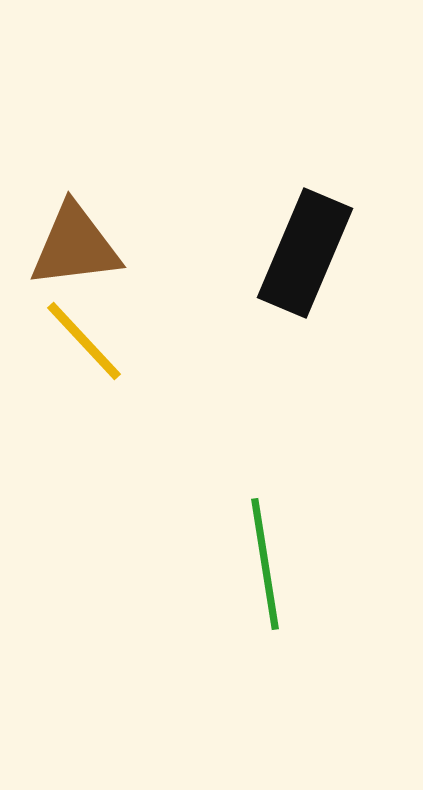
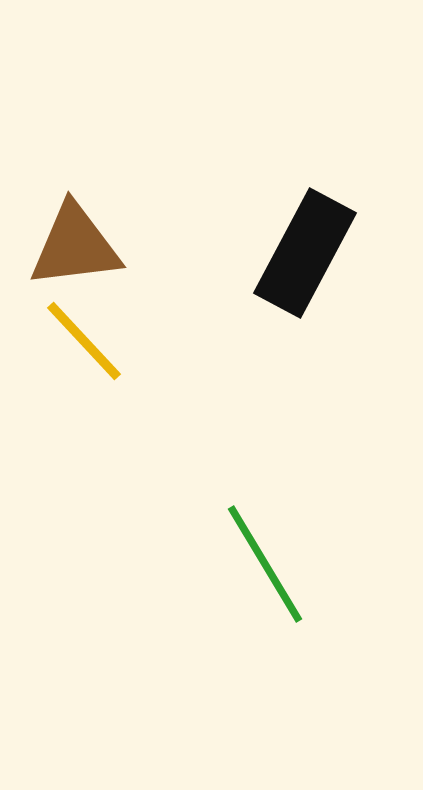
black rectangle: rotated 5 degrees clockwise
green line: rotated 22 degrees counterclockwise
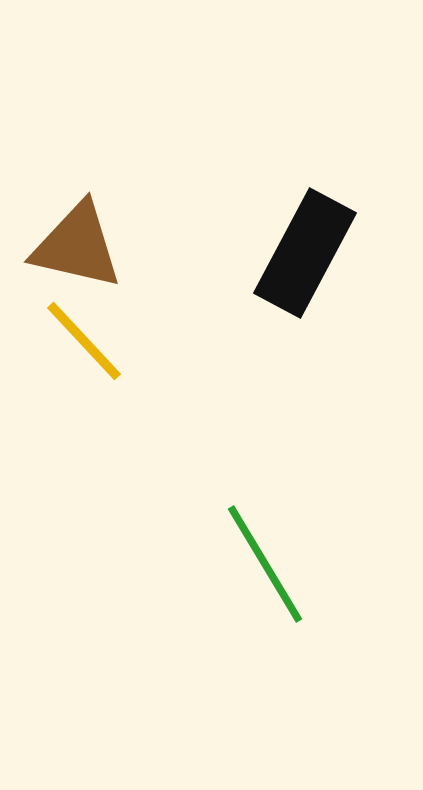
brown triangle: moved 2 px right; rotated 20 degrees clockwise
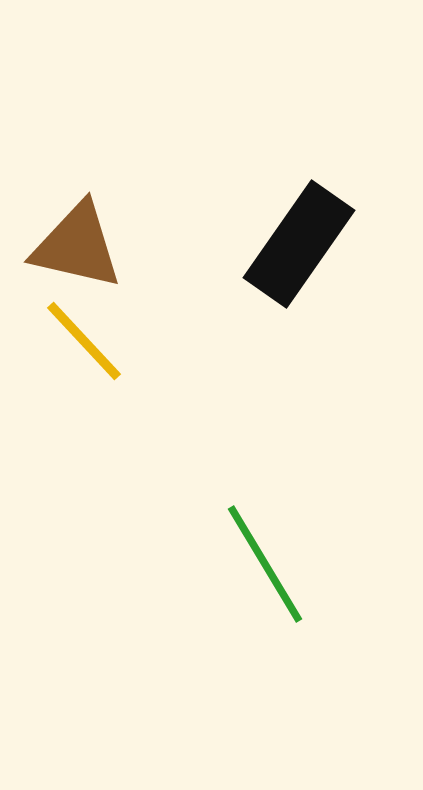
black rectangle: moved 6 px left, 9 px up; rotated 7 degrees clockwise
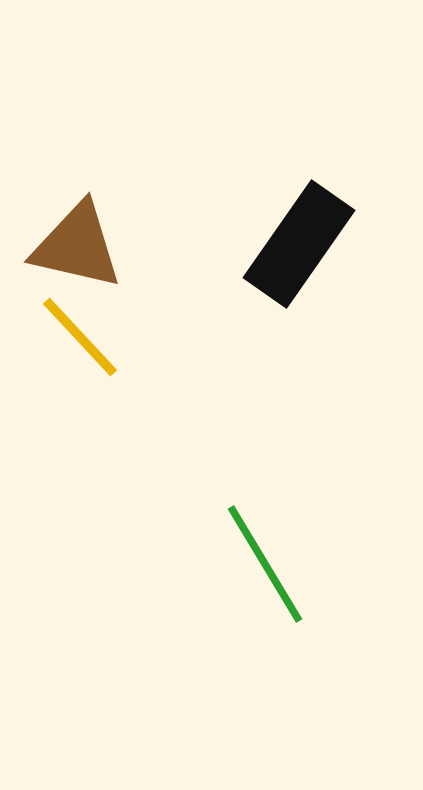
yellow line: moved 4 px left, 4 px up
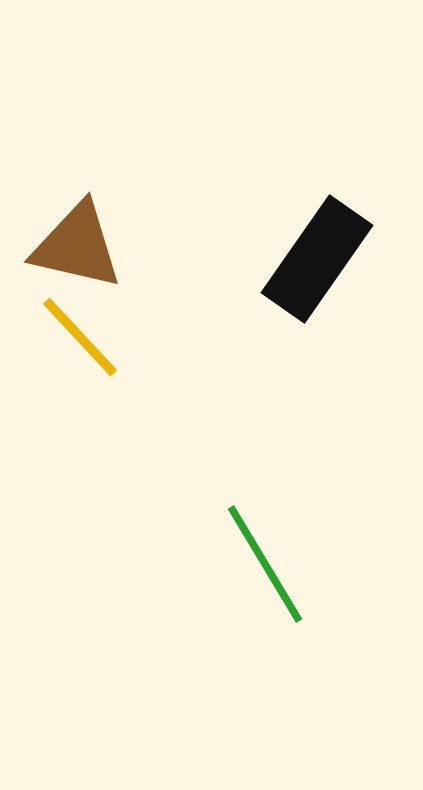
black rectangle: moved 18 px right, 15 px down
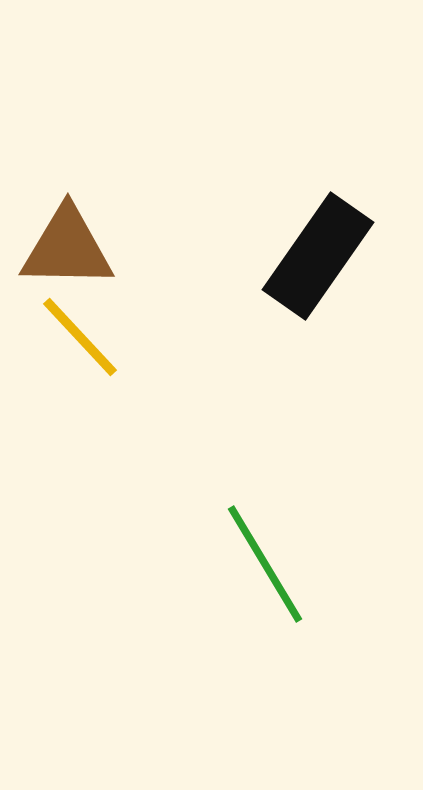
brown triangle: moved 10 px left, 2 px down; rotated 12 degrees counterclockwise
black rectangle: moved 1 px right, 3 px up
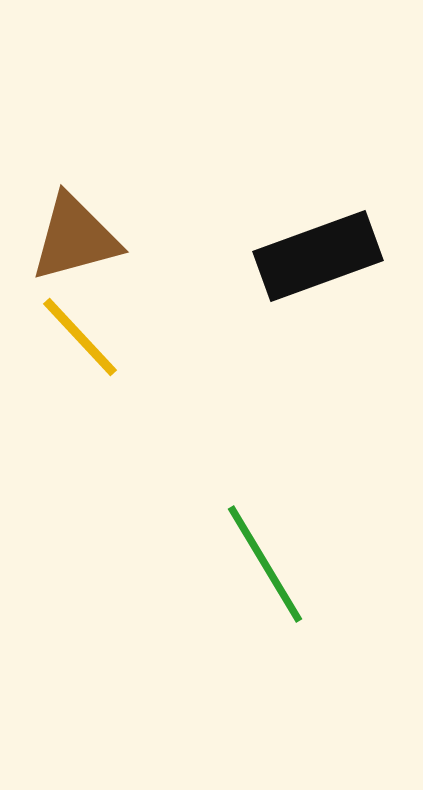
brown triangle: moved 8 px right, 10 px up; rotated 16 degrees counterclockwise
black rectangle: rotated 35 degrees clockwise
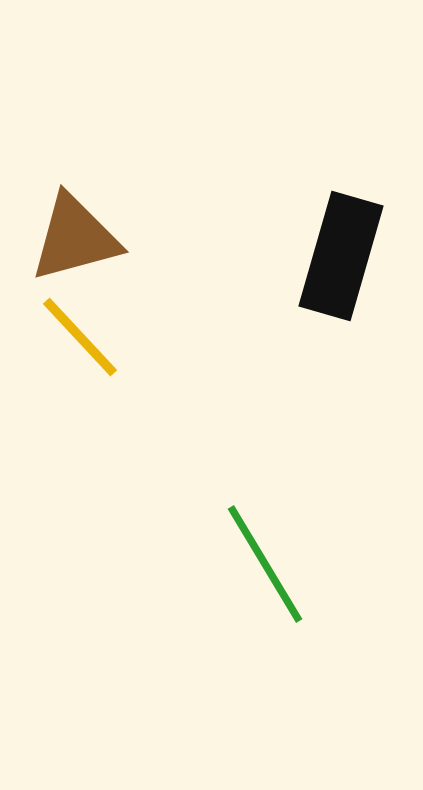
black rectangle: moved 23 px right; rotated 54 degrees counterclockwise
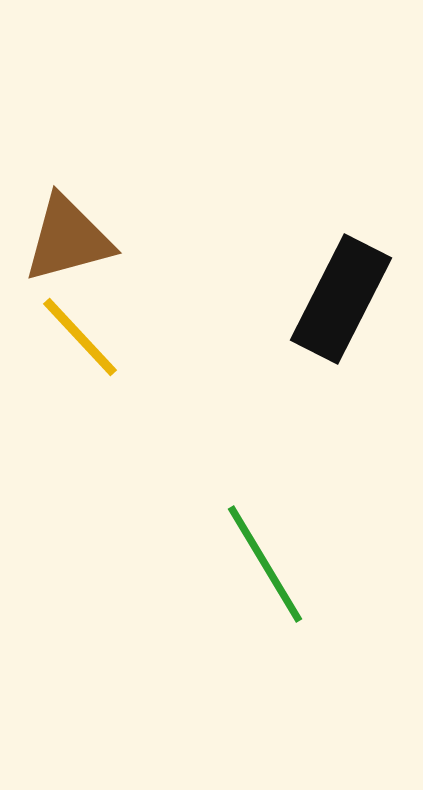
brown triangle: moved 7 px left, 1 px down
black rectangle: moved 43 px down; rotated 11 degrees clockwise
